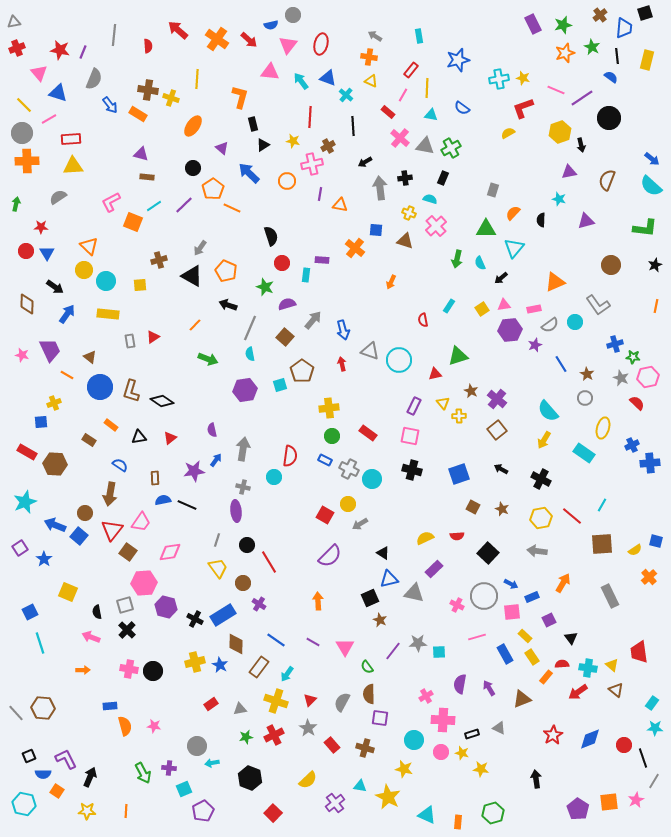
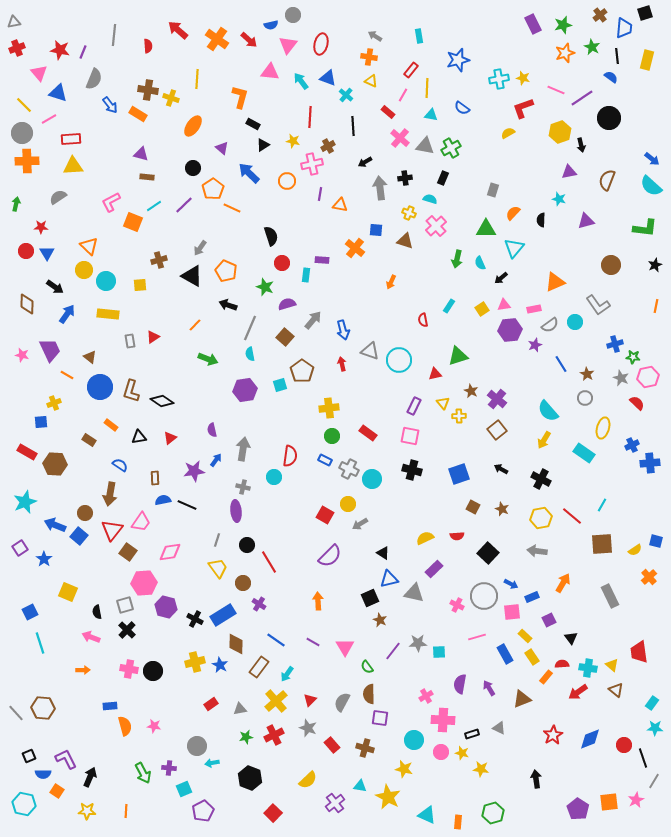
black rectangle at (253, 124): rotated 48 degrees counterclockwise
yellow cross at (276, 701): rotated 30 degrees clockwise
gray star at (308, 728): rotated 12 degrees counterclockwise
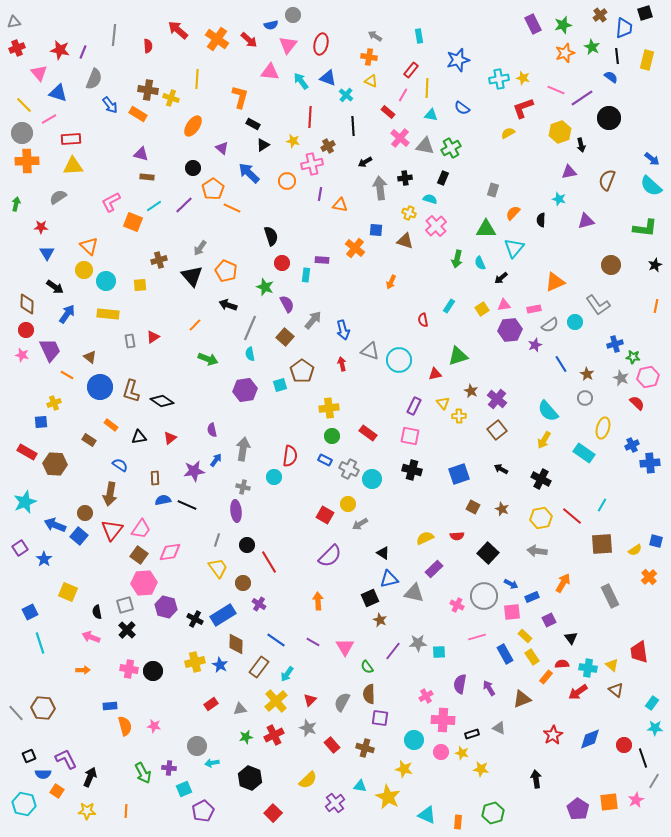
red circle at (26, 251): moved 79 px down
black triangle at (192, 276): rotated 20 degrees clockwise
purple semicircle at (287, 304): rotated 78 degrees clockwise
pink trapezoid at (141, 522): moved 7 px down
brown square at (128, 552): moved 11 px right, 3 px down
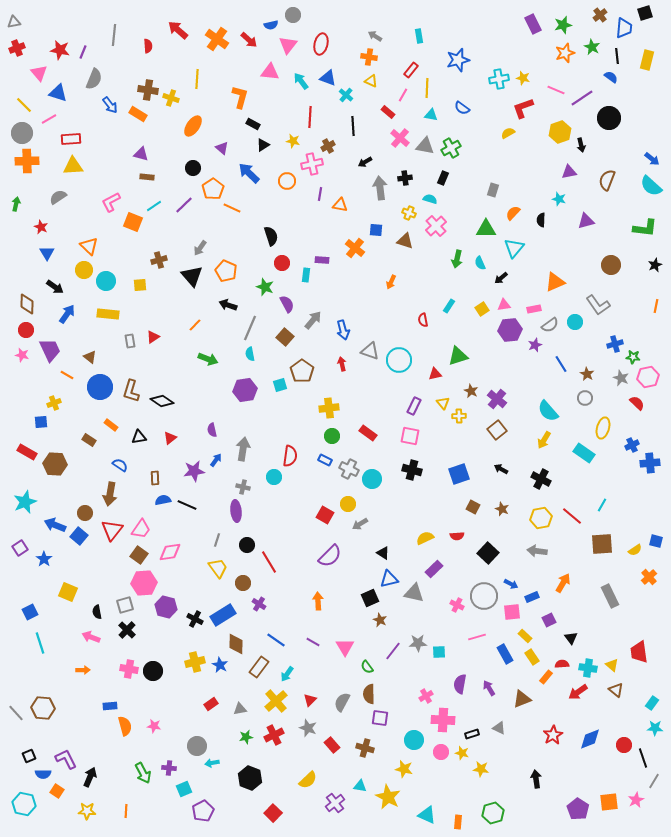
red star at (41, 227): rotated 24 degrees clockwise
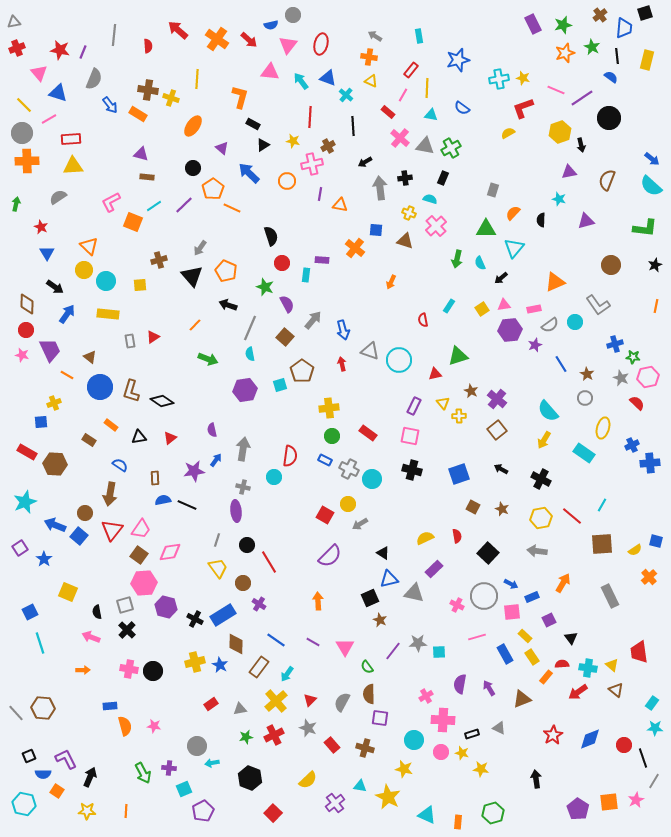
red semicircle at (457, 536): rotated 96 degrees counterclockwise
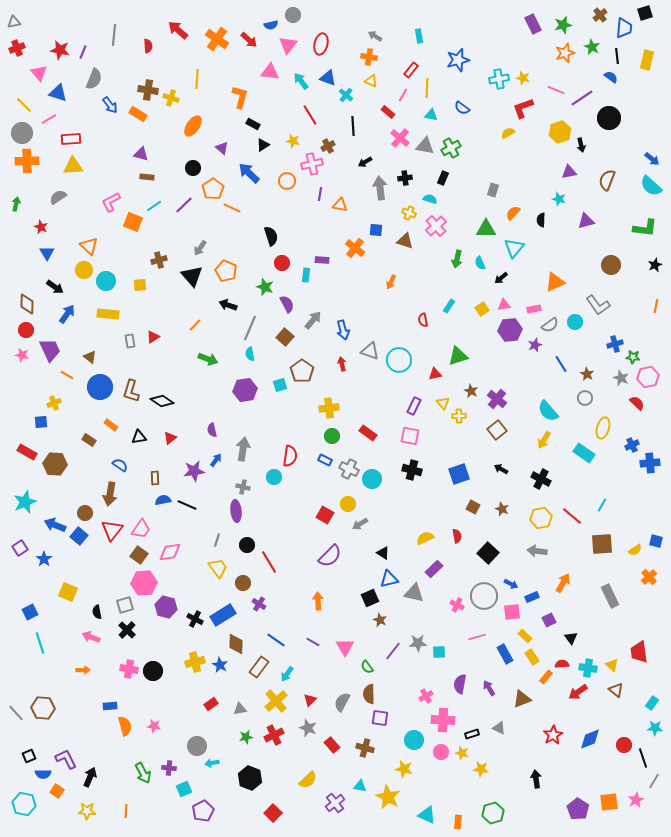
red line at (310, 117): moved 2 px up; rotated 35 degrees counterclockwise
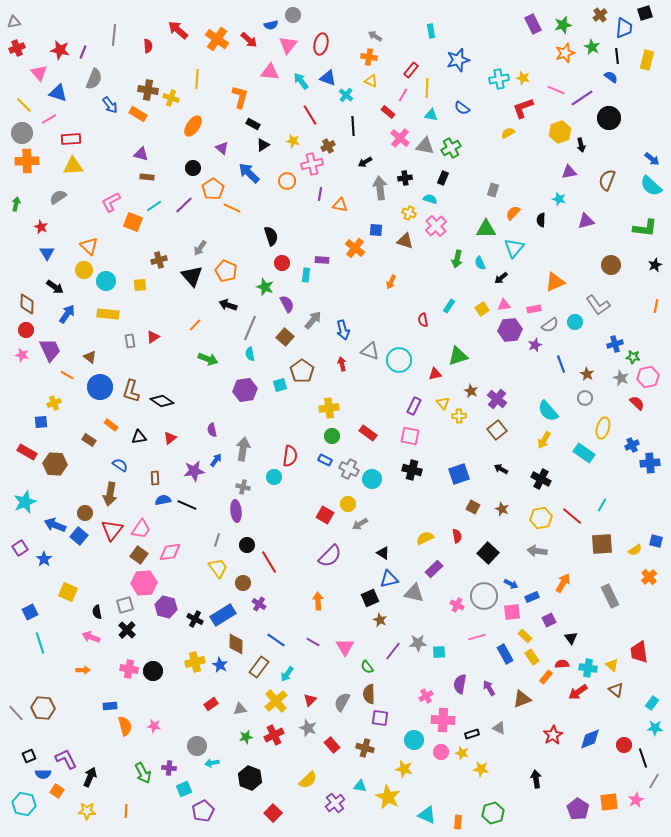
cyan rectangle at (419, 36): moved 12 px right, 5 px up
blue line at (561, 364): rotated 12 degrees clockwise
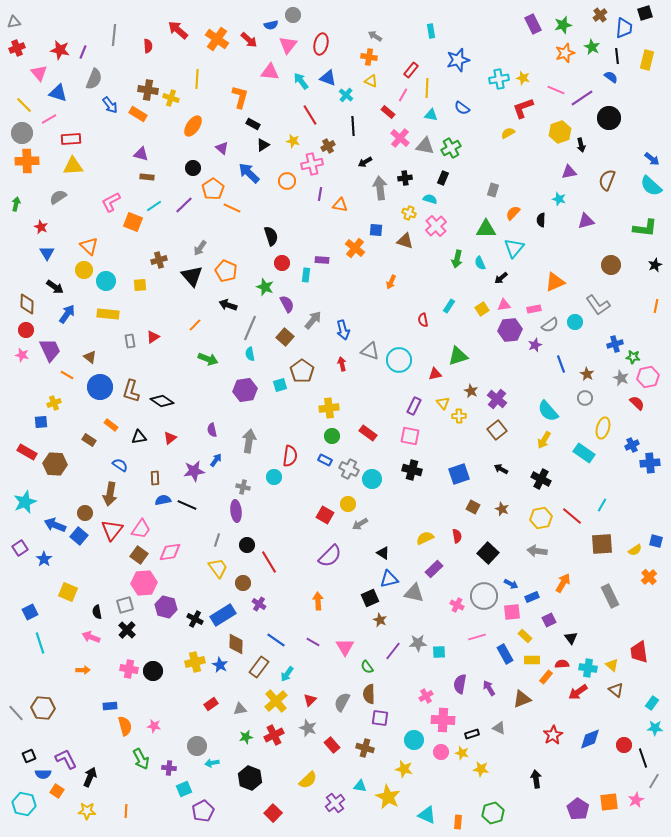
gray arrow at (243, 449): moved 6 px right, 8 px up
yellow rectangle at (532, 657): moved 3 px down; rotated 56 degrees counterclockwise
green arrow at (143, 773): moved 2 px left, 14 px up
